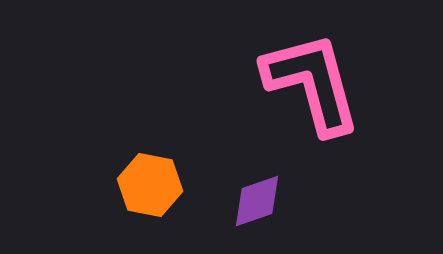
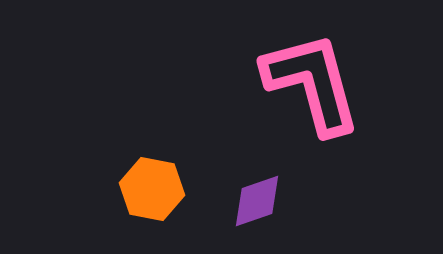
orange hexagon: moved 2 px right, 4 px down
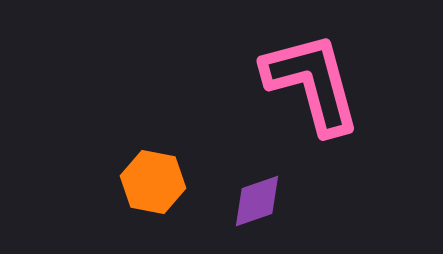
orange hexagon: moved 1 px right, 7 px up
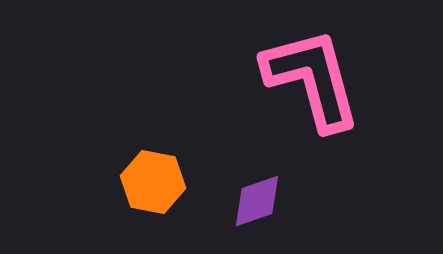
pink L-shape: moved 4 px up
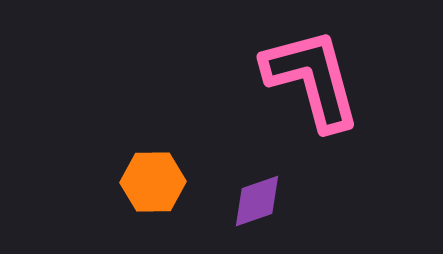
orange hexagon: rotated 12 degrees counterclockwise
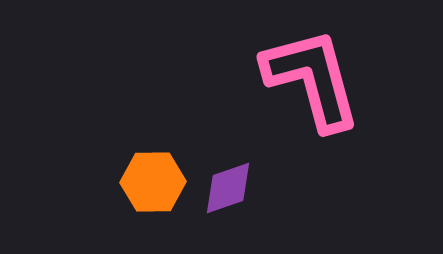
purple diamond: moved 29 px left, 13 px up
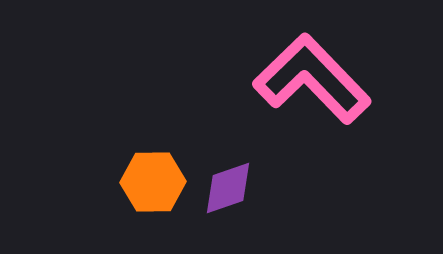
pink L-shape: rotated 29 degrees counterclockwise
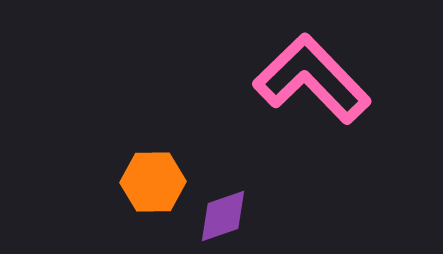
purple diamond: moved 5 px left, 28 px down
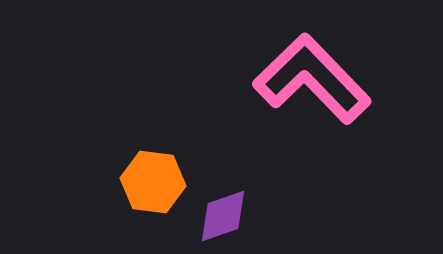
orange hexagon: rotated 8 degrees clockwise
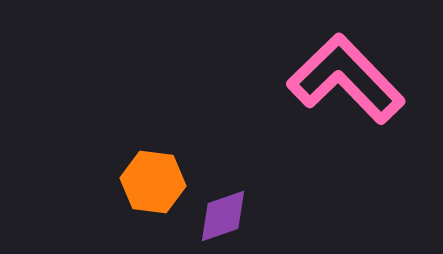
pink L-shape: moved 34 px right
